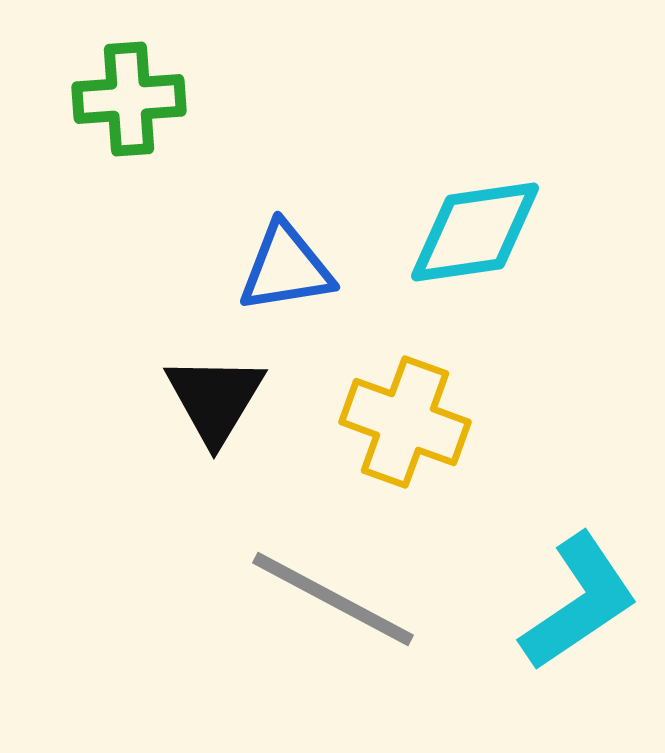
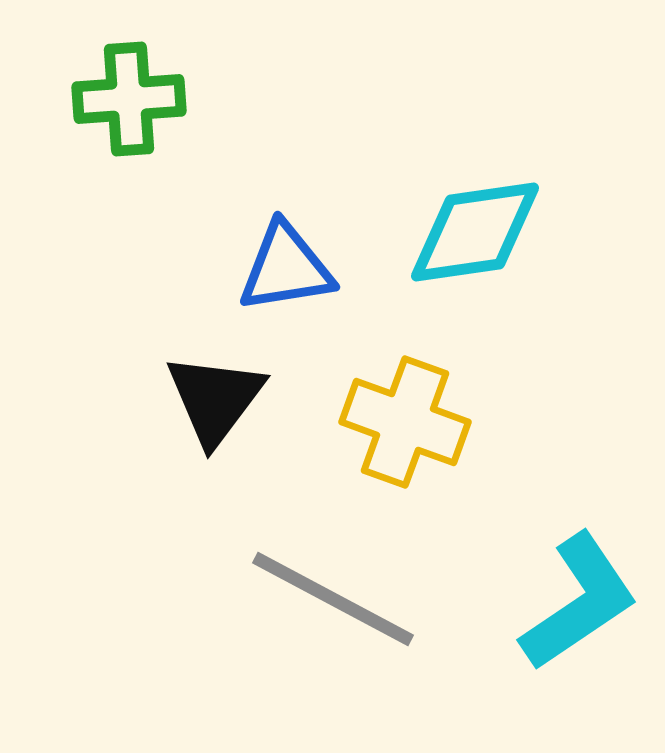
black triangle: rotated 6 degrees clockwise
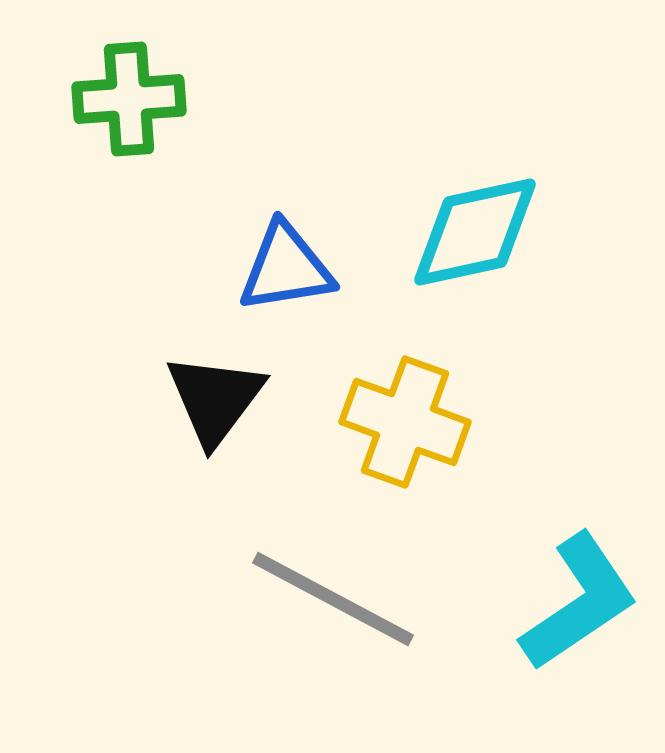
cyan diamond: rotated 4 degrees counterclockwise
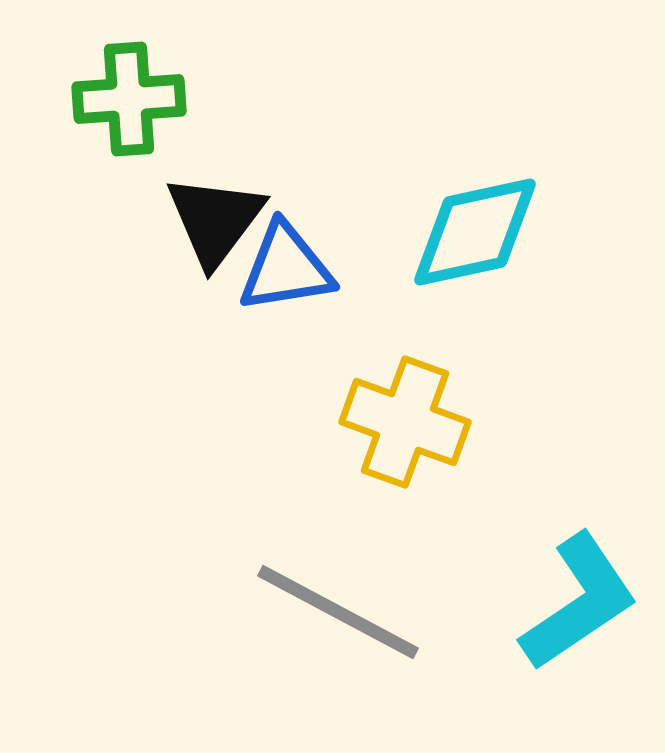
black triangle: moved 179 px up
gray line: moved 5 px right, 13 px down
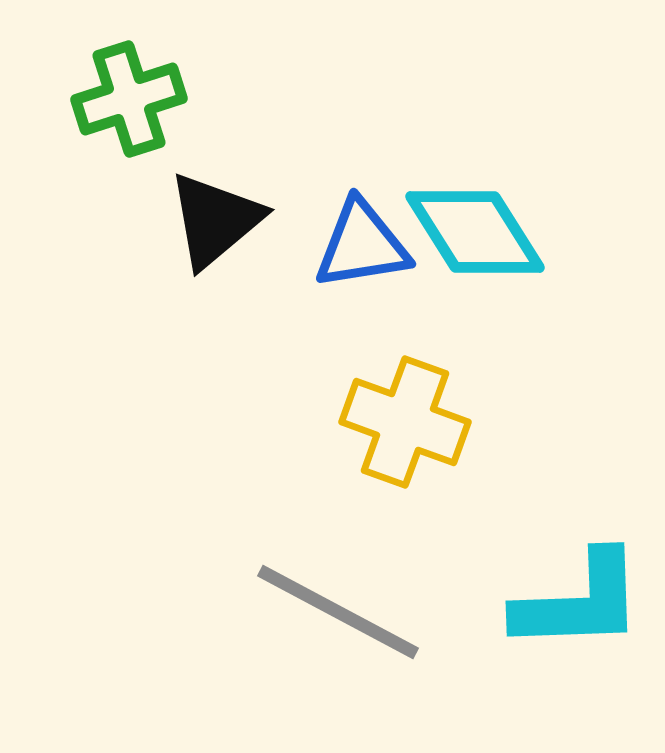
green cross: rotated 14 degrees counterclockwise
black triangle: rotated 13 degrees clockwise
cyan diamond: rotated 70 degrees clockwise
blue triangle: moved 76 px right, 23 px up
cyan L-shape: rotated 32 degrees clockwise
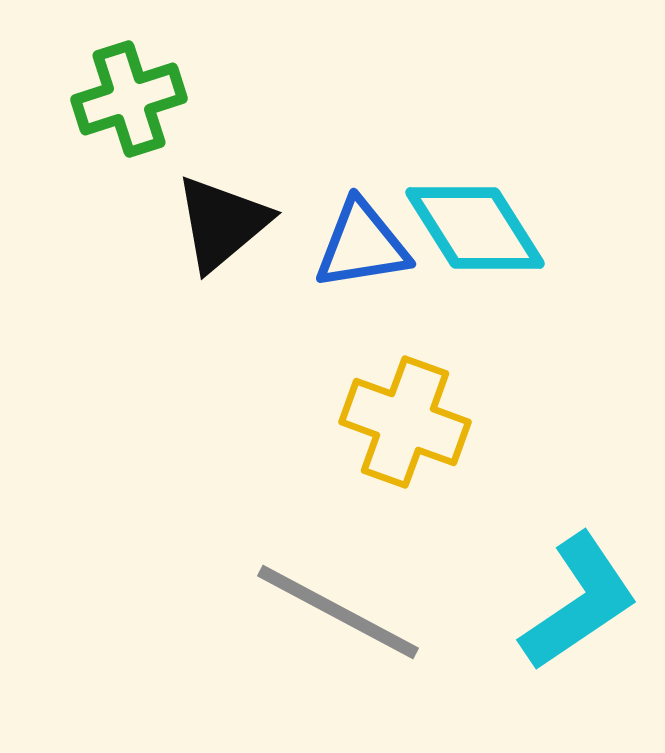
black triangle: moved 7 px right, 3 px down
cyan diamond: moved 4 px up
cyan L-shape: rotated 32 degrees counterclockwise
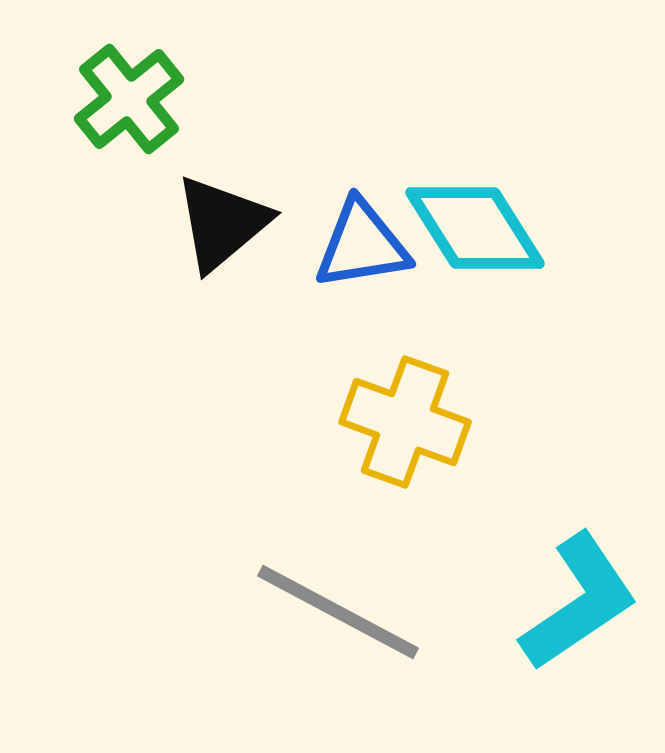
green cross: rotated 21 degrees counterclockwise
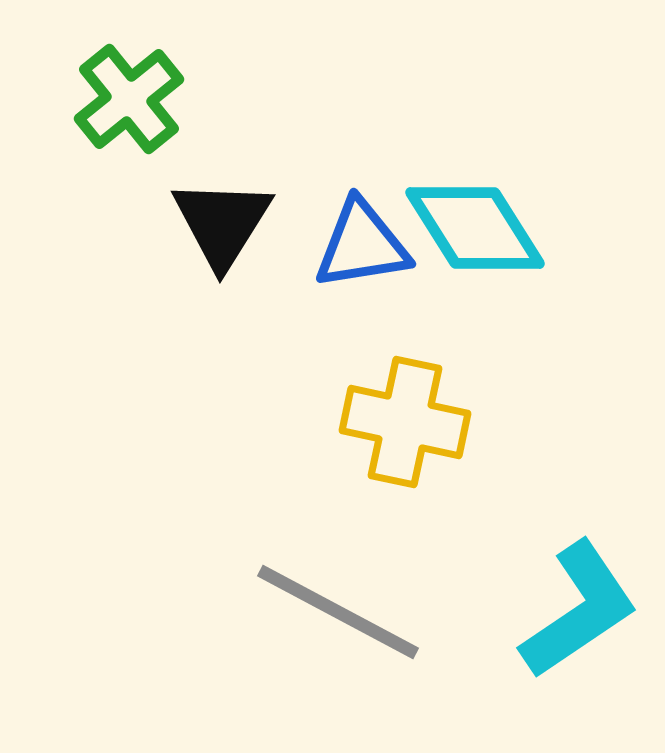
black triangle: rotated 18 degrees counterclockwise
yellow cross: rotated 8 degrees counterclockwise
cyan L-shape: moved 8 px down
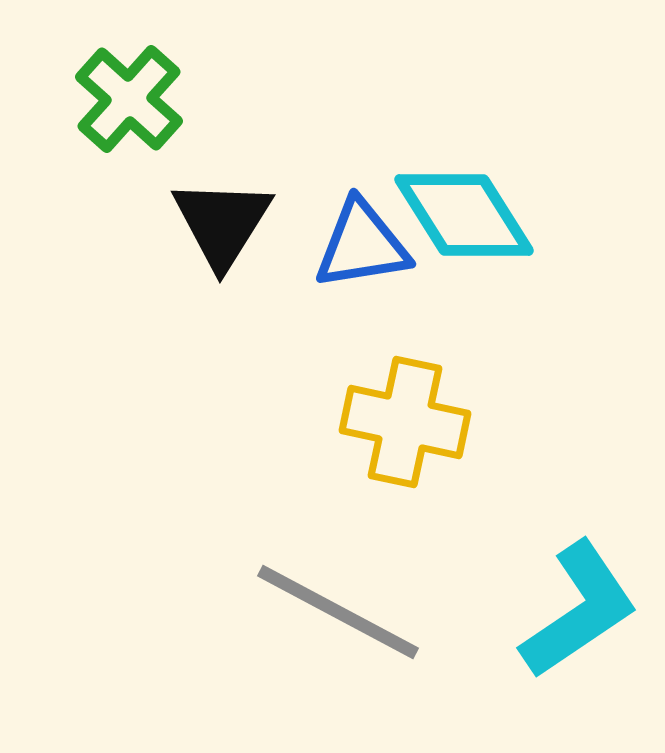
green cross: rotated 9 degrees counterclockwise
cyan diamond: moved 11 px left, 13 px up
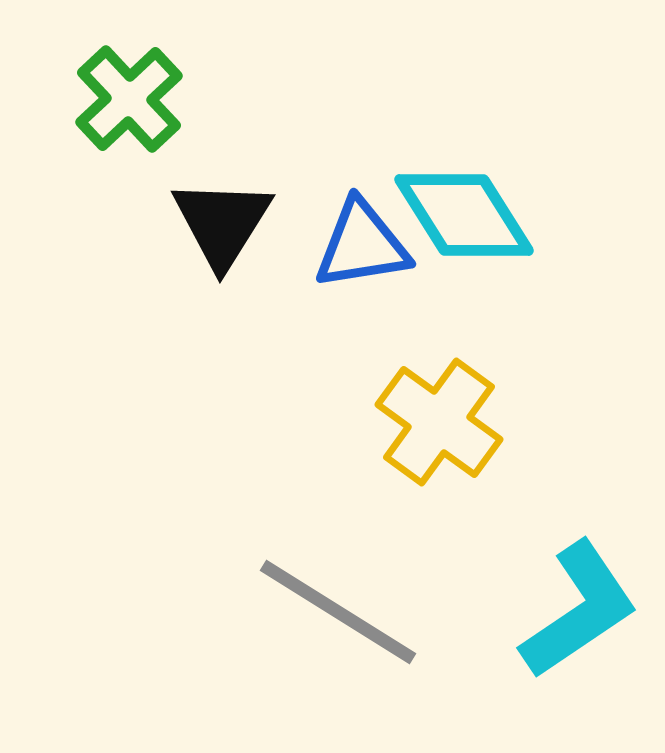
green cross: rotated 5 degrees clockwise
yellow cross: moved 34 px right; rotated 24 degrees clockwise
gray line: rotated 4 degrees clockwise
